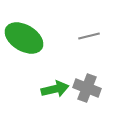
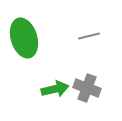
green ellipse: rotated 42 degrees clockwise
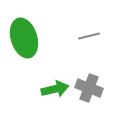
gray cross: moved 2 px right
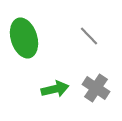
gray line: rotated 60 degrees clockwise
gray cross: moved 7 px right; rotated 12 degrees clockwise
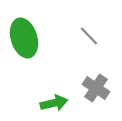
green arrow: moved 1 px left, 14 px down
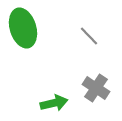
green ellipse: moved 1 px left, 10 px up
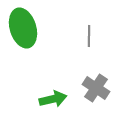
gray line: rotated 45 degrees clockwise
green arrow: moved 1 px left, 4 px up
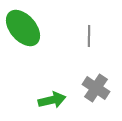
green ellipse: rotated 24 degrees counterclockwise
green arrow: moved 1 px left, 1 px down
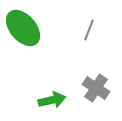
gray line: moved 6 px up; rotated 20 degrees clockwise
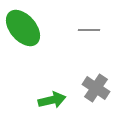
gray line: rotated 70 degrees clockwise
